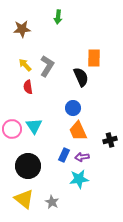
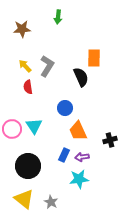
yellow arrow: moved 1 px down
blue circle: moved 8 px left
gray star: moved 1 px left
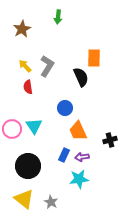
brown star: rotated 24 degrees counterclockwise
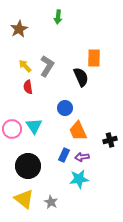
brown star: moved 3 px left
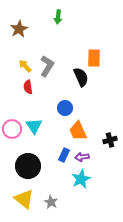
cyan star: moved 2 px right; rotated 18 degrees counterclockwise
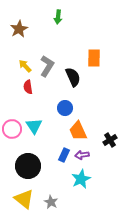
black semicircle: moved 8 px left
black cross: rotated 16 degrees counterclockwise
purple arrow: moved 2 px up
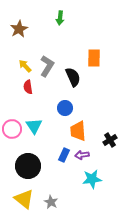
green arrow: moved 2 px right, 1 px down
orange trapezoid: rotated 20 degrees clockwise
cyan star: moved 11 px right; rotated 18 degrees clockwise
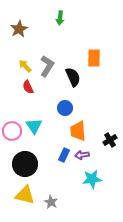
red semicircle: rotated 16 degrees counterclockwise
pink circle: moved 2 px down
black circle: moved 3 px left, 2 px up
yellow triangle: moved 1 px right, 4 px up; rotated 25 degrees counterclockwise
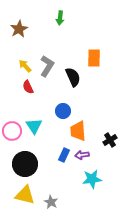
blue circle: moved 2 px left, 3 px down
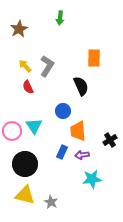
black semicircle: moved 8 px right, 9 px down
blue rectangle: moved 2 px left, 3 px up
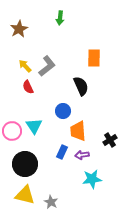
gray L-shape: rotated 20 degrees clockwise
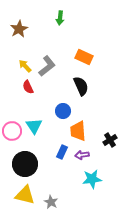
orange rectangle: moved 10 px left, 1 px up; rotated 66 degrees counterclockwise
